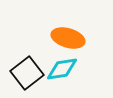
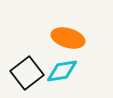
cyan diamond: moved 2 px down
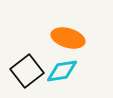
black square: moved 2 px up
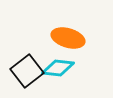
cyan diamond: moved 4 px left, 3 px up; rotated 16 degrees clockwise
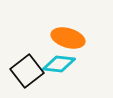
cyan diamond: moved 1 px right, 4 px up
